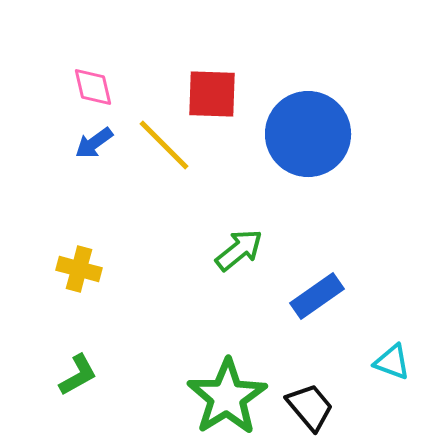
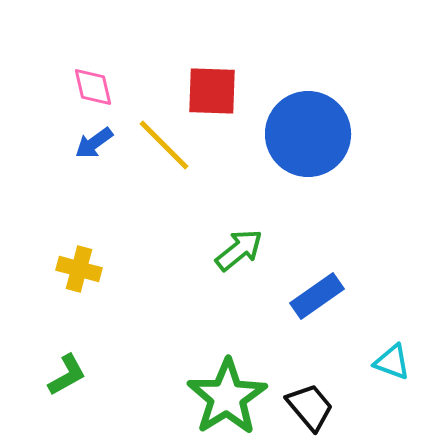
red square: moved 3 px up
green L-shape: moved 11 px left
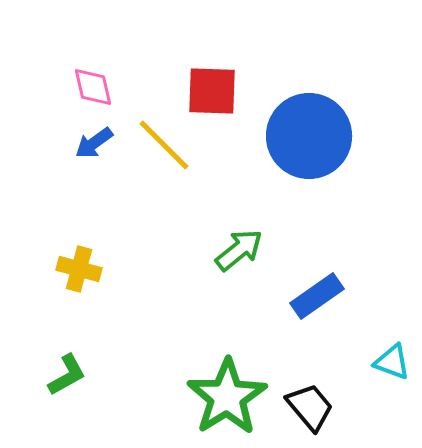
blue circle: moved 1 px right, 2 px down
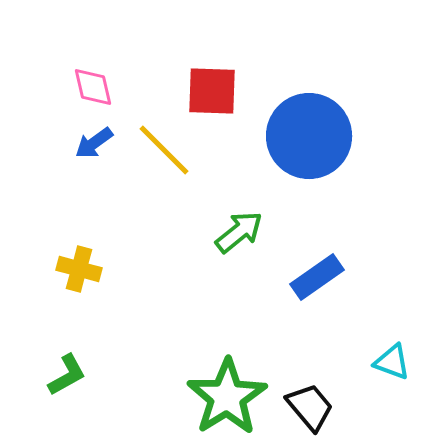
yellow line: moved 5 px down
green arrow: moved 18 px up
blue rectangle: moved 19 px up
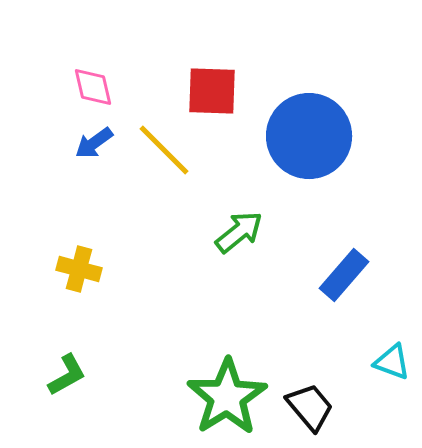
blue rectangle: moved 27 px right, 2 px up; rotated 14 degrees counterclockwise
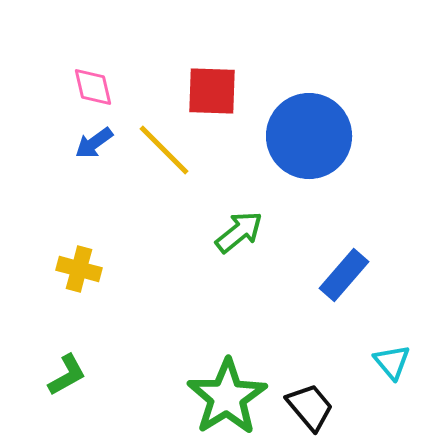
cyan triangle: rotated 30 degrees clockwise
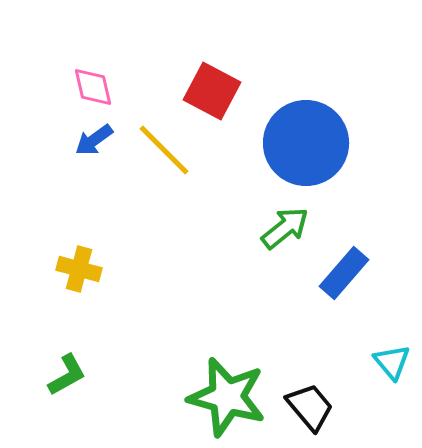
red square: rotated 26 degrees clockwise
blue circle: moved 3 px left, 7 px down
blue arrow: moved 3 px up
green arrow: moved 46 px right, 4 px up
blue rectangle: moved 2 px up
green star: rotated 24 degrees counterclockwise
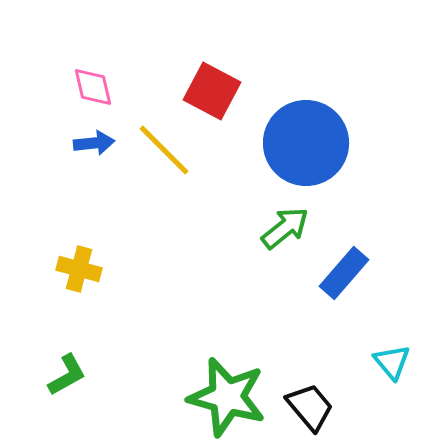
blue arrow: moved 3 px down; rotated 150 degrees counterclockwise
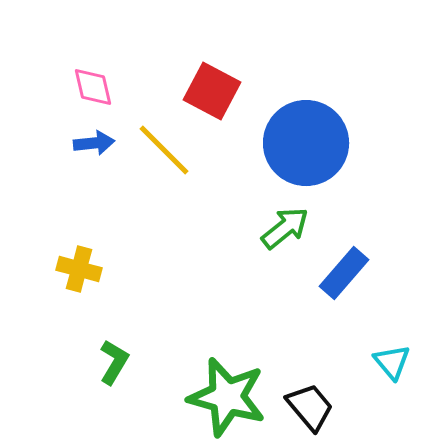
green L-shape: moved 47 px right, 13 px up; rotated 30 degrees counterclockwise
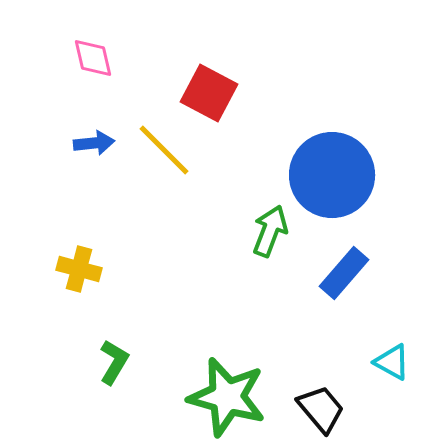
pink diamond: moved 29 px up
red square: moved 3 px left, 2 px down
blue circle: moved 26 px right, 32 px down
green arrow: moved 15 px left, 3 px down; rotated 30 degrees counterclockwise
cyan triangle: rotated 21 degrees counterclockwise
black trapezoid: moved 11 px right, 2 px down
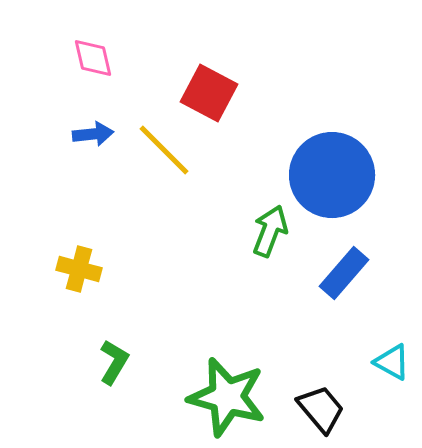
blue arrow: moved 1 px left, 9 px up
